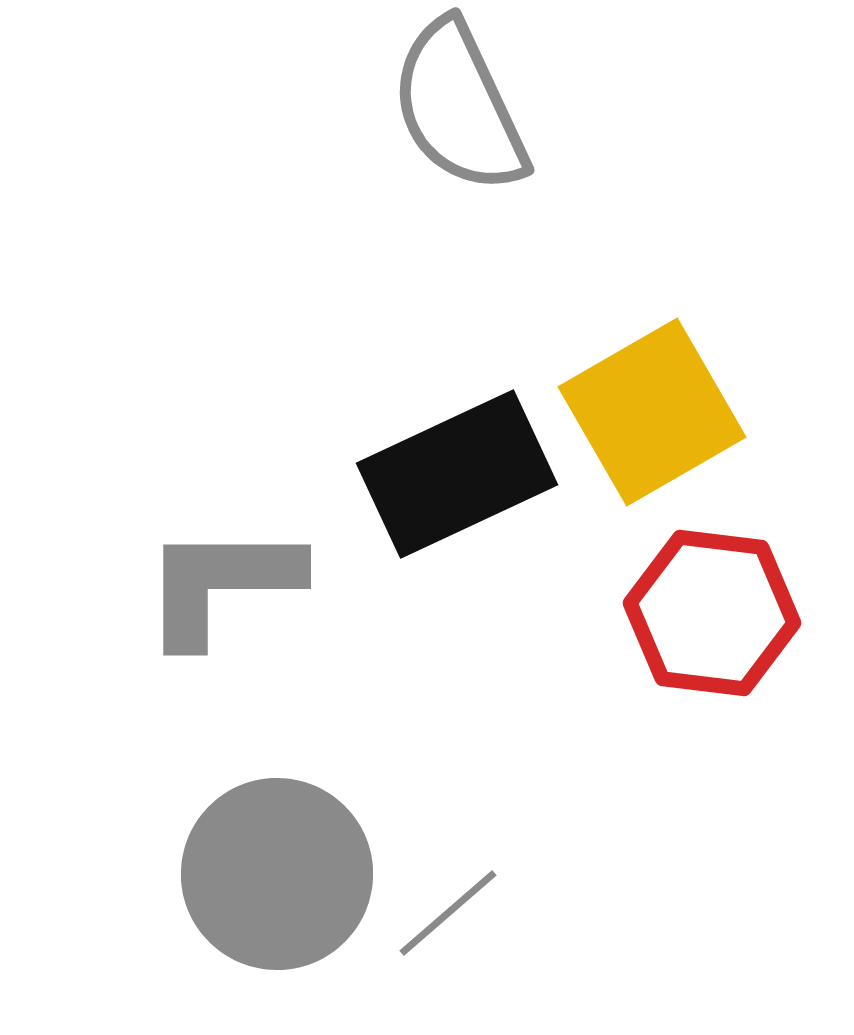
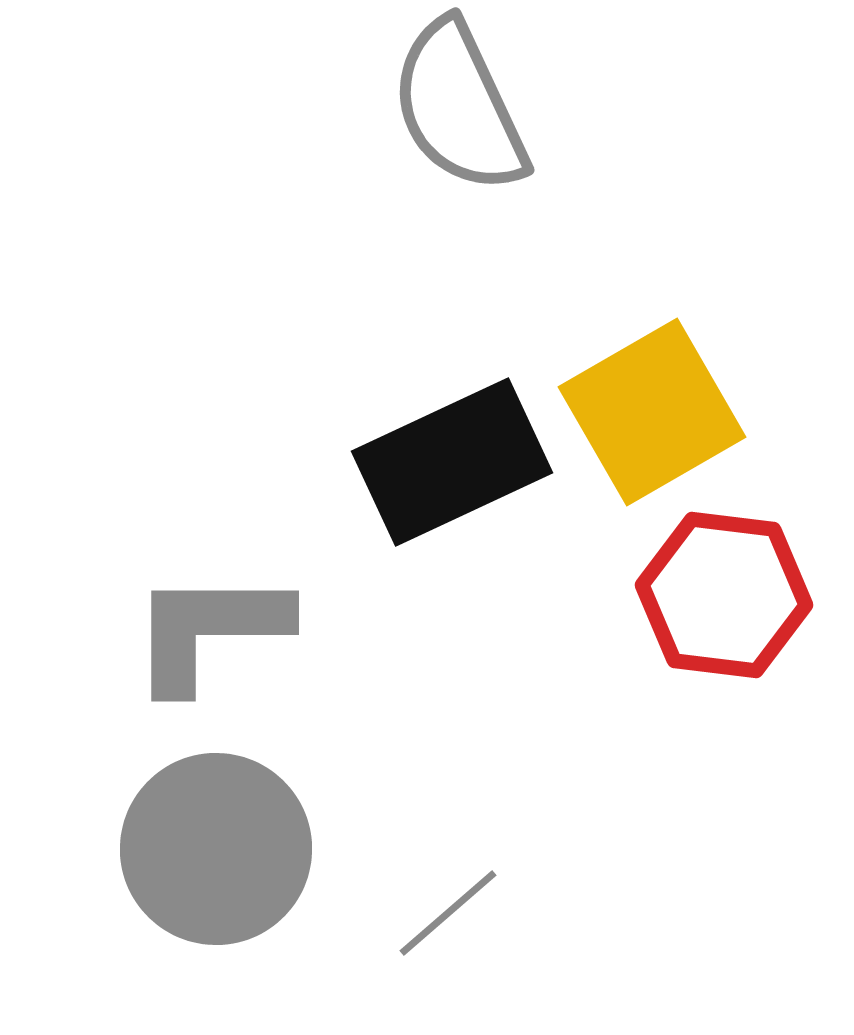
black rectangle: moved 5 px left, 12 px up
gray L-shape: moved 12 px left, 46 px down
red hexagon: moved 12 px right, 18 px up
gray circle: moved 61 px left, 25 px up
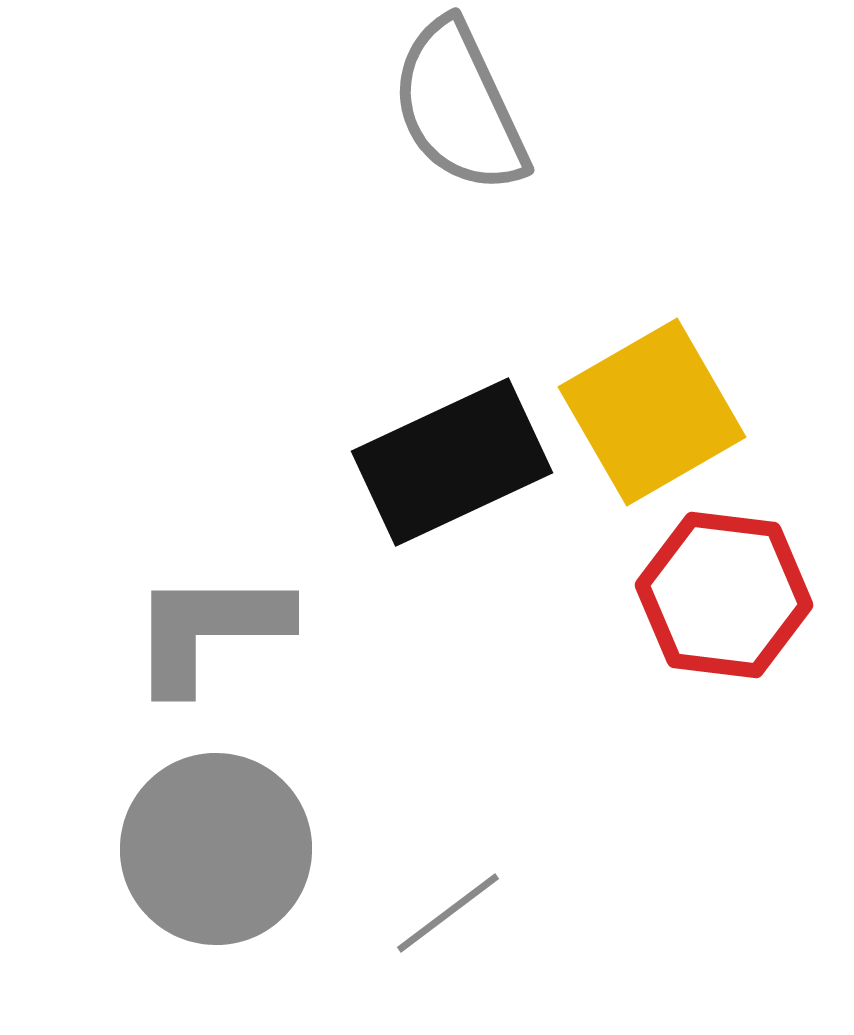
gray line: rotated 4 degrees clockwise
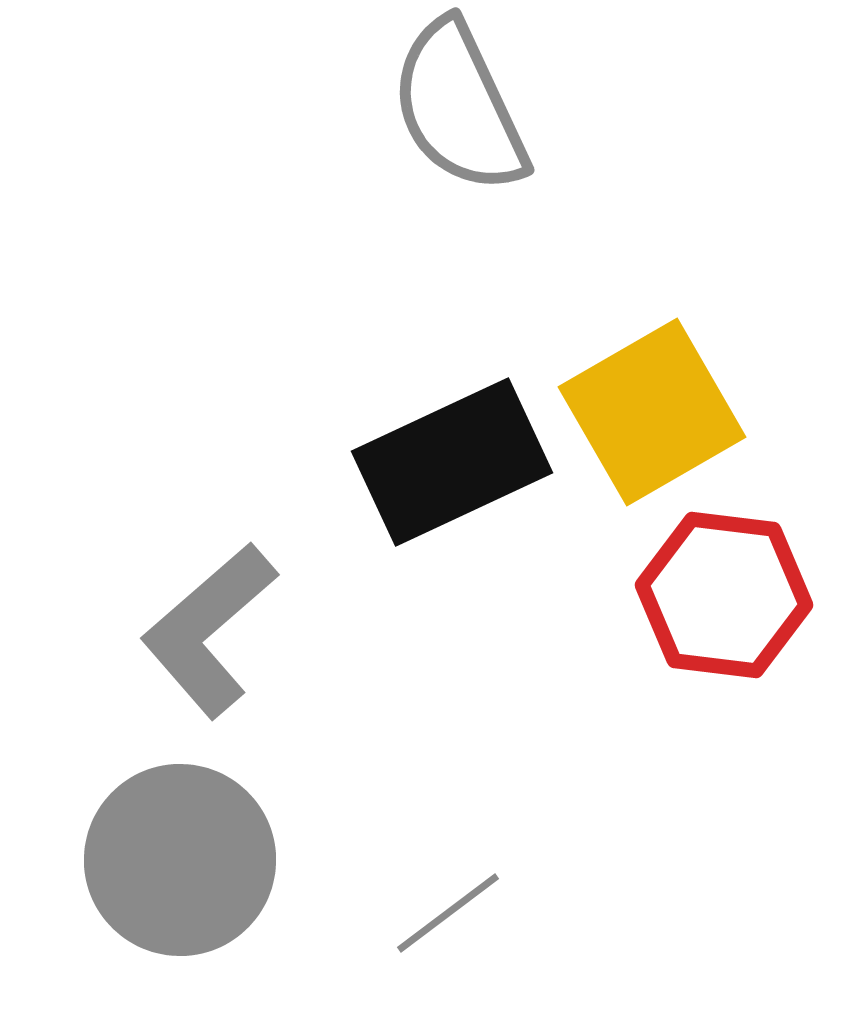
gray L-shape: rotated 41 degrees counterclockwise
gray circle: moved 36 px left, 11 px down
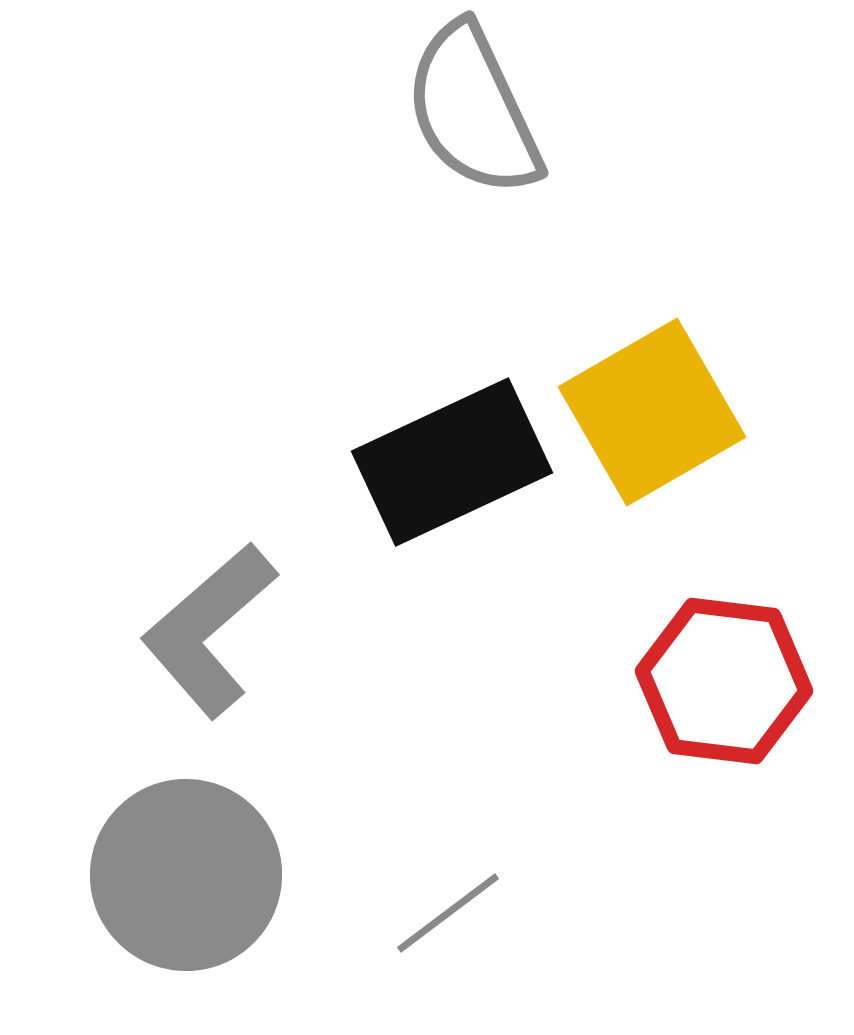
gray semicircle: moved 14 px right, 3 px down
red hexagon: moved 86 px down
gray circle: moved 6 px right, 15 px down
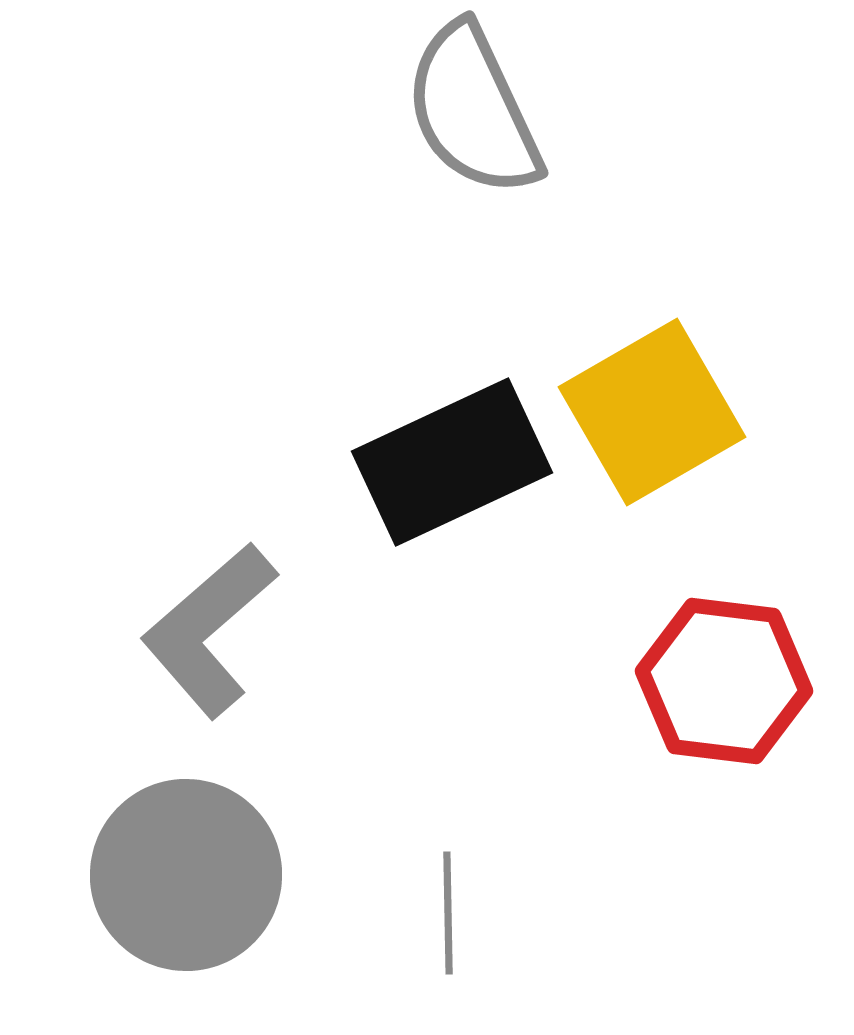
gray line: rotated 54 degrees counterclockwise
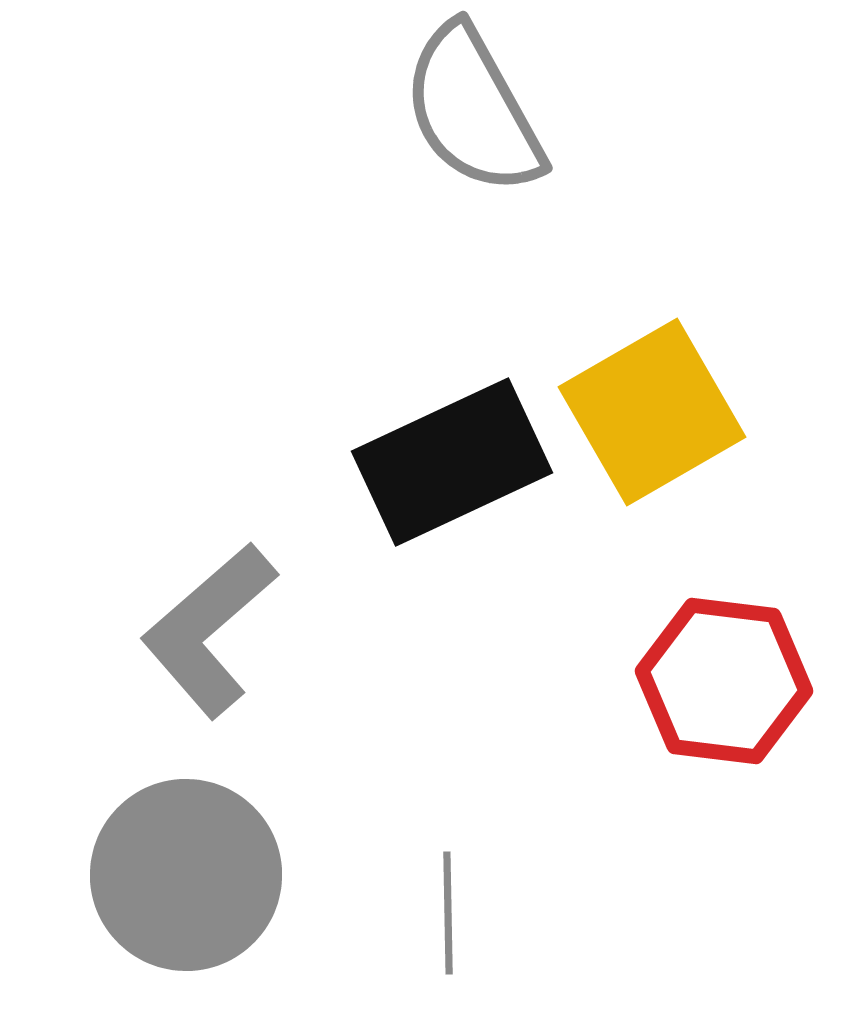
gray semicircle: rotated 4 degrees counterclockwise
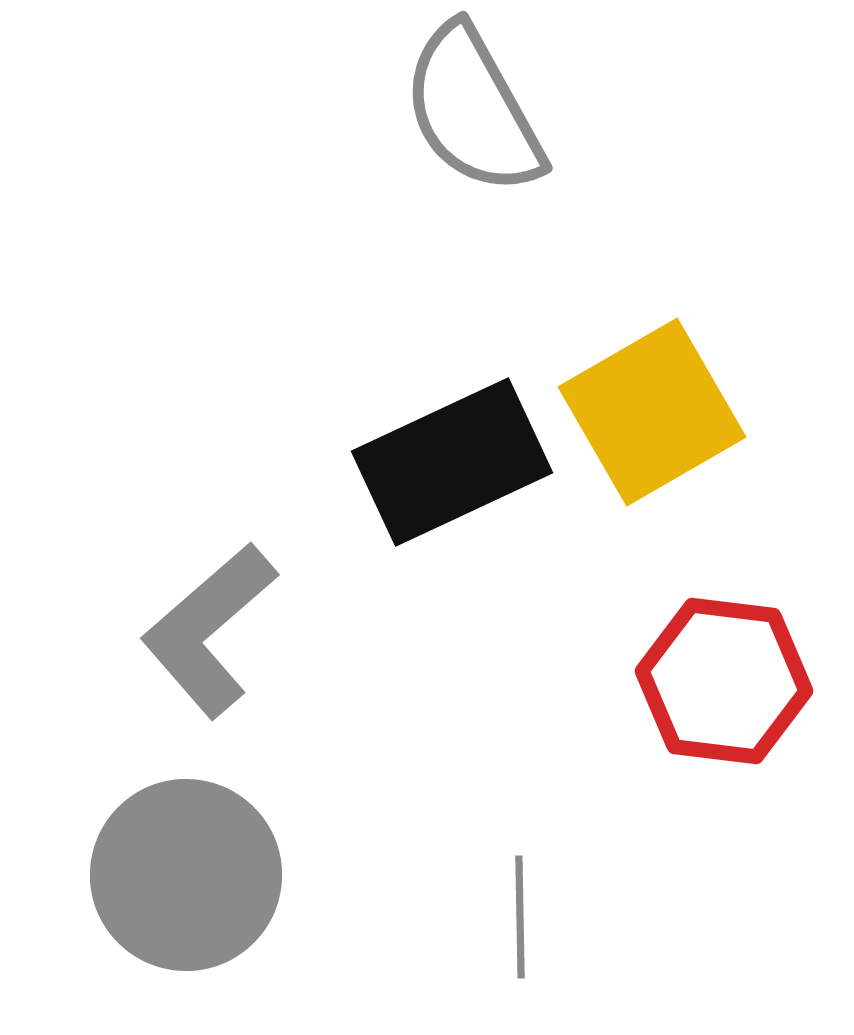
gray line: moved 72 px right, 4 px down
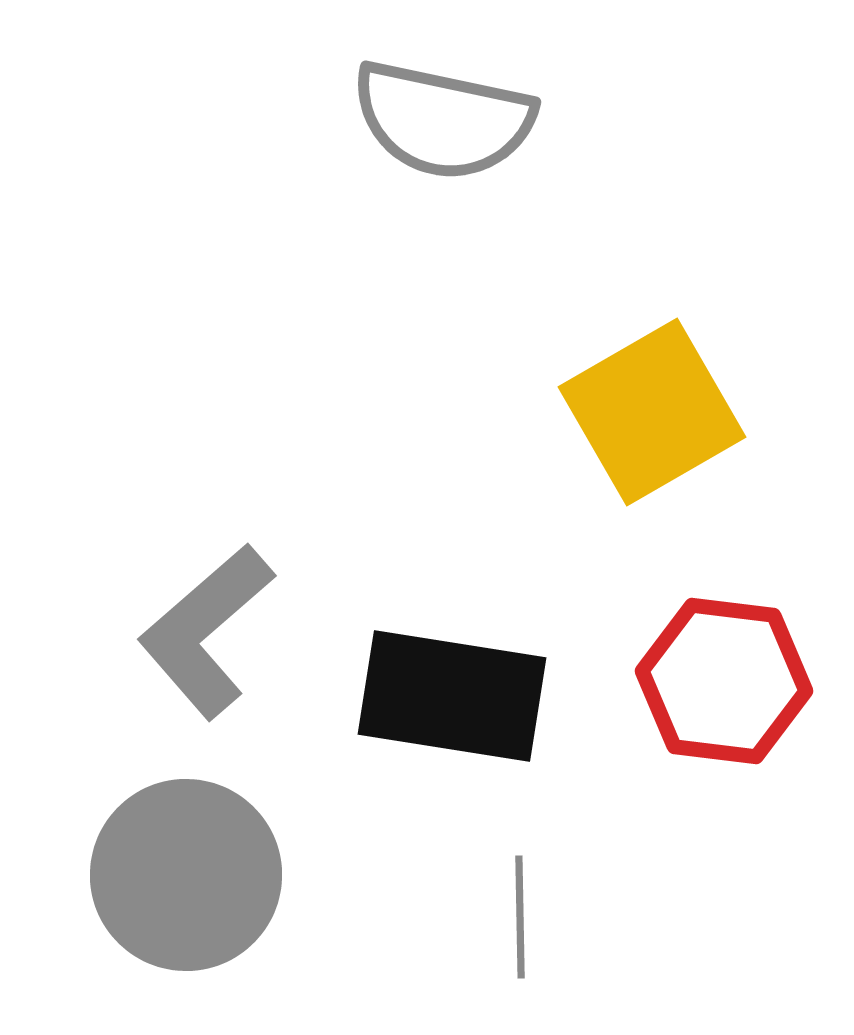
gray semicircle: moved 30 px left, 10 px down; rotated 49 degrees counterclockwise
black rectangle: moved 234 px down; rotated 34 degrees clockwise
gray L-shape: moved 3 px left, 1 px down
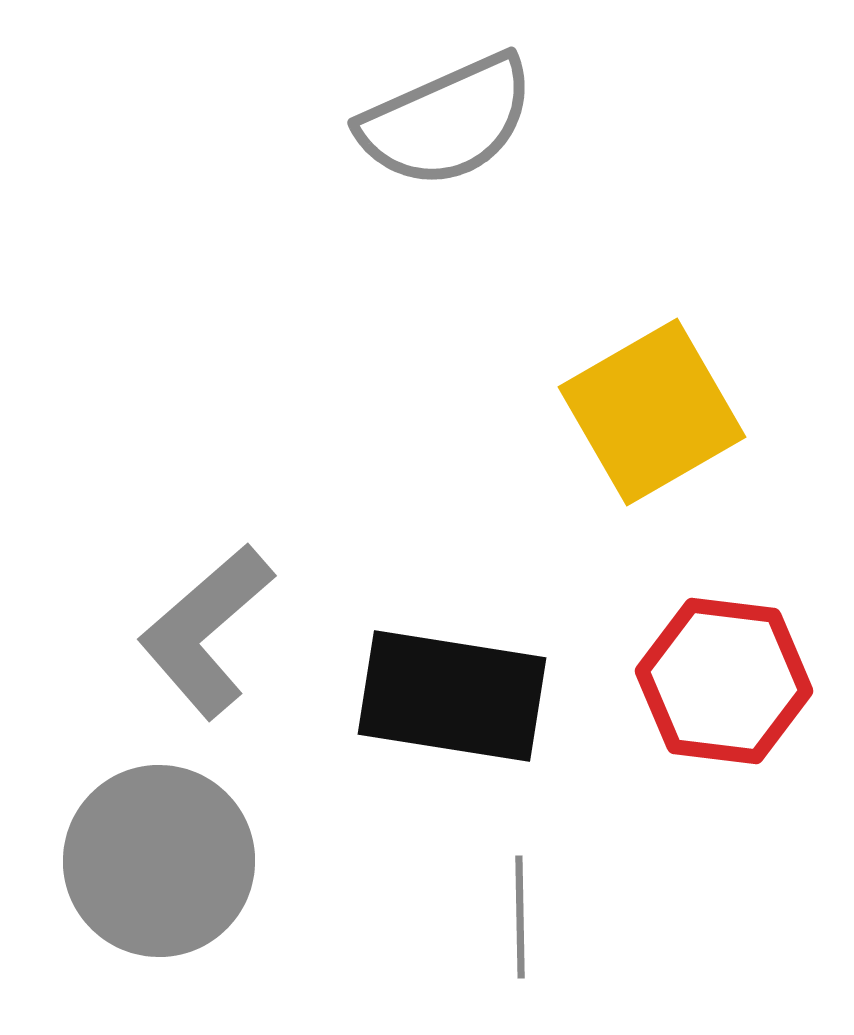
gray semicircle: moved 4 px right, 1 px down; rotated 36 degrees counterclockwise
gray circle: moved 27 px left, 14 px up
